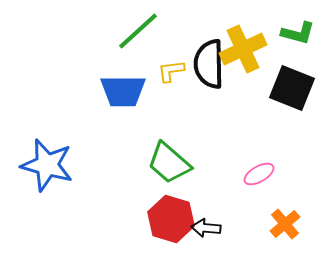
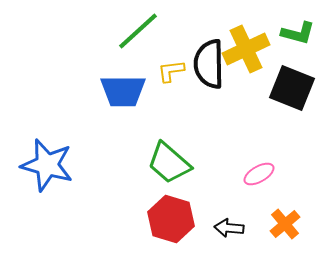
yellow cross: moved 3 px right
black arrow: moved 23 px right
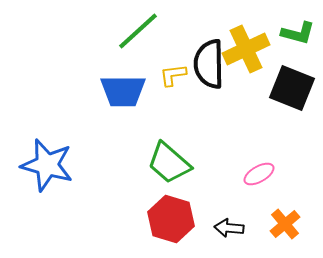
yellow L-shape: moved 2 px right, 4 px down
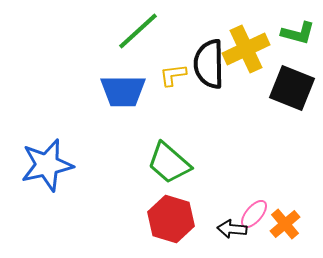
blue star: rotated 28 degrees counterclockwise
pink ellipse: moved 5 px left, 40 px down; rotated 20 degrees counterclockwise
black arrow: moved 3 px right, 1 px down
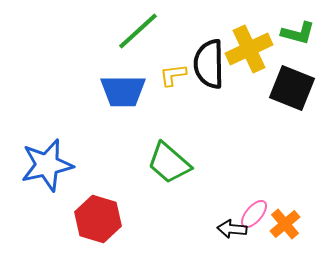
yellow cross: moved 3 px right
red hexagon: moved 73 px left
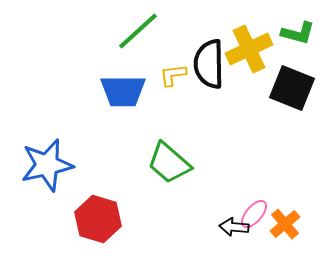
black arrow: moved 2 px right, 2 px up
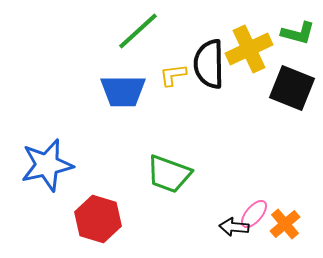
green trapezoid: moved 11 px down; rotated 21 degrees counterclockwise
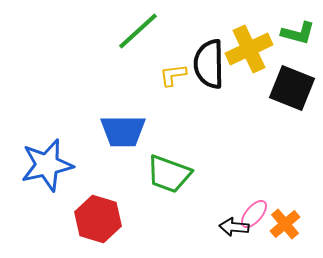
blue trapezoid: moved 40 px down
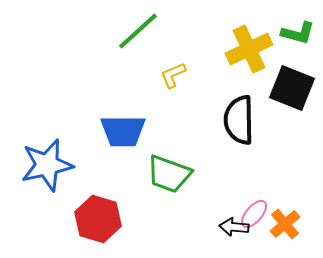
black semicircle: moved 30 px right, 56 px down
yellow L-shape: rotated 16 degrees counterclockwise
